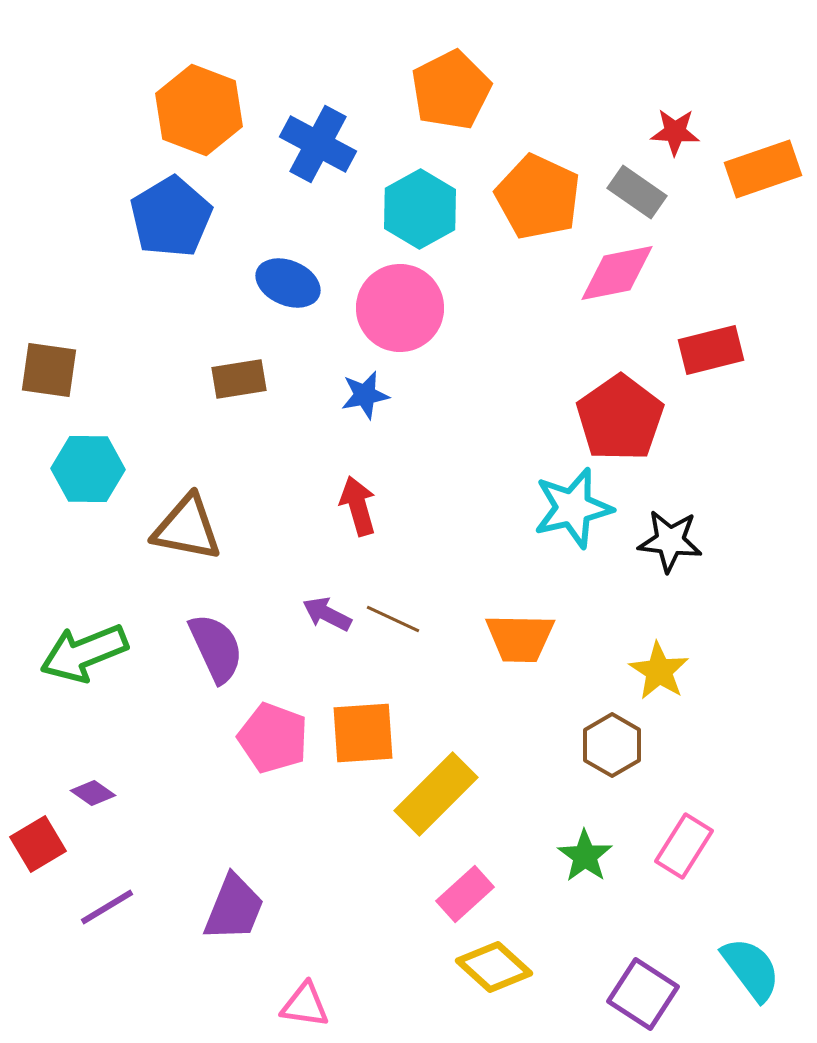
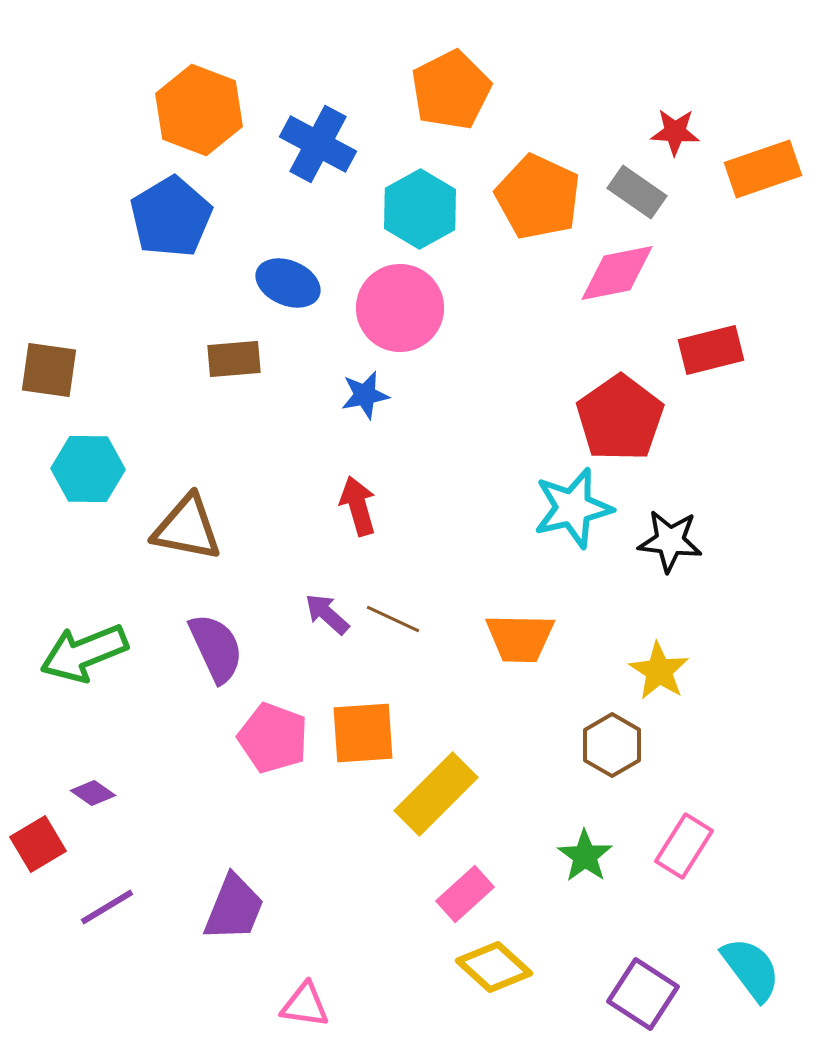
brown rectangle at (239, 379): moved 5 px left, 20 px up; rotated 4 degrees clockwise
purple arrow at (327, 614): rotated 15 degrees clockwise
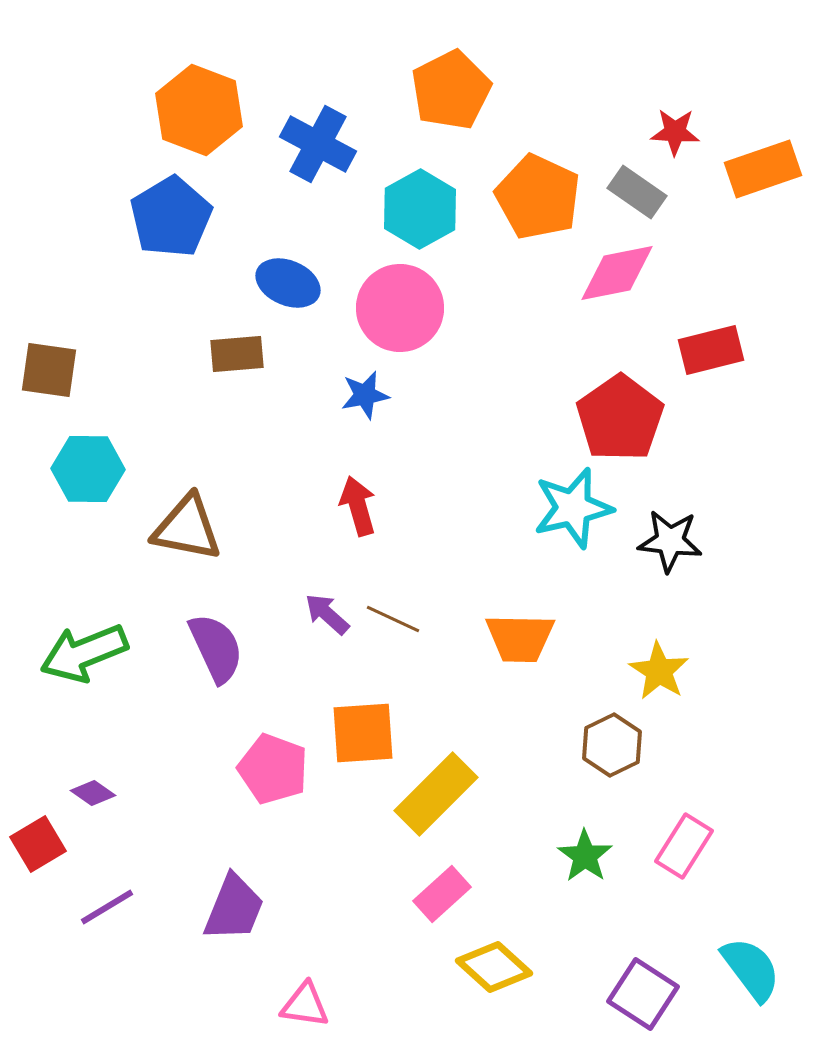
brown rectangle at (234, 359): moved 3 px right, 5 px up
pink pentagon at (273, 738): moved 31 px down
brown hexagon at (612, 745): rotated 4 degrees clockwise
pink rectangle at (465, 894): moved 23 px left
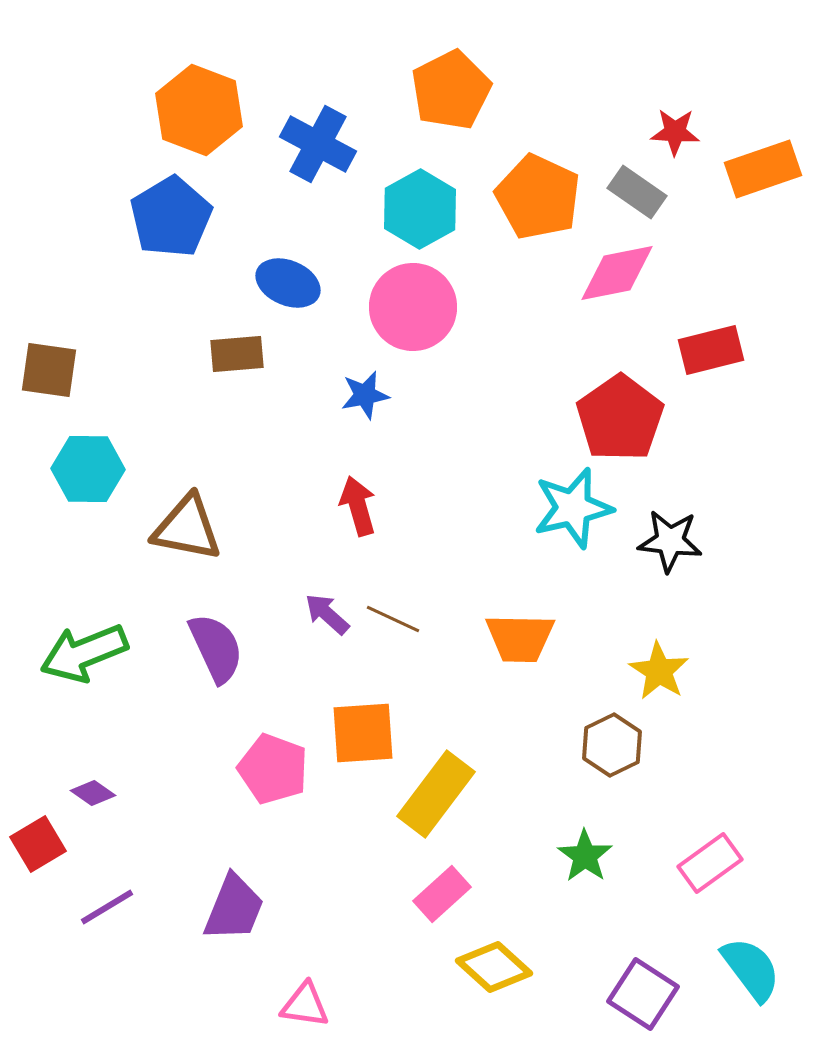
pink circle at (400, 308): moved 13 px right, 1 px up
yellow rectangle at (436, 794): rotated 8 degrees counterclockwise
pink rectangle at (684, 846): moved 26 px right, 17 px down; rotated 22 degrees clockwise
